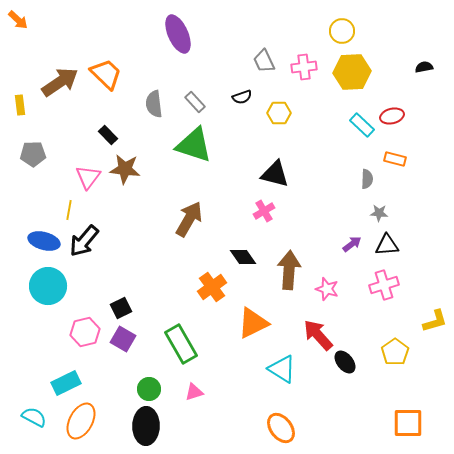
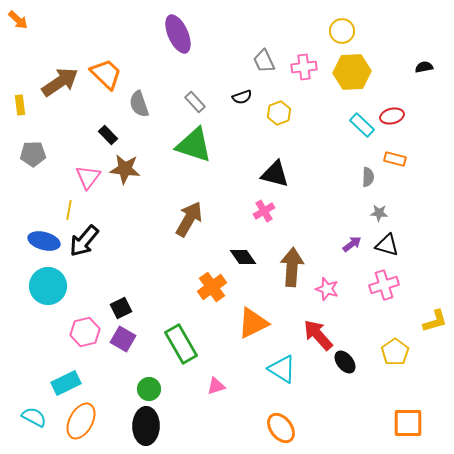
gray semicircle at (154, 104): moved 15 px left; rotated 12 degrees counterclockwise
yellow hexagon at (279, 113): rotated 20 degrees counterclockwise
gray semicircle at (367, 179): moved 1 px right, 2 px up
black triangle at (387, 245): rotated 20 degrees clockwise
brown arrow at (289, 270): moved 3 px right, 3 px up
pink triangle at (194, 392): moved 22 px right, 6 px up
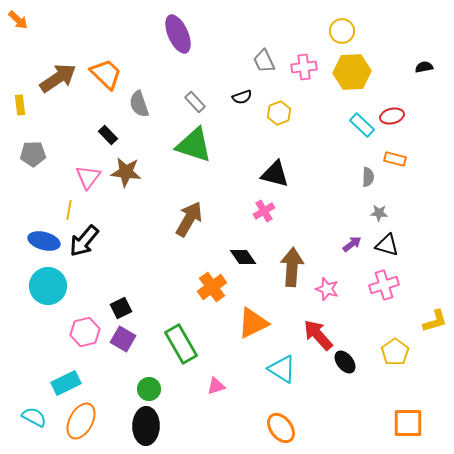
brown arrow at (60, 82): moved 2 px left, 4 px up
brown star at (125, 169): moved 1 px right, 3 px down
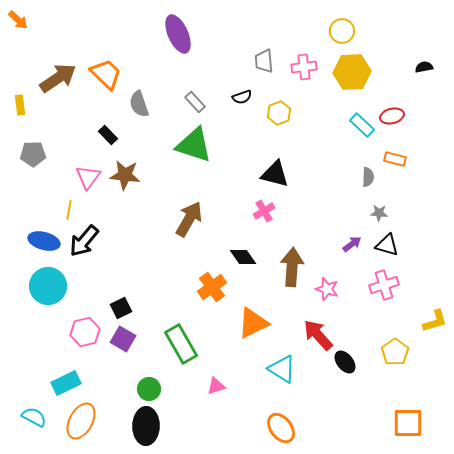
gray trapezoid at (264, 61): rotated 20 degrees clockwise
brown star at (126, 172): moved 1 px left, 3 px down
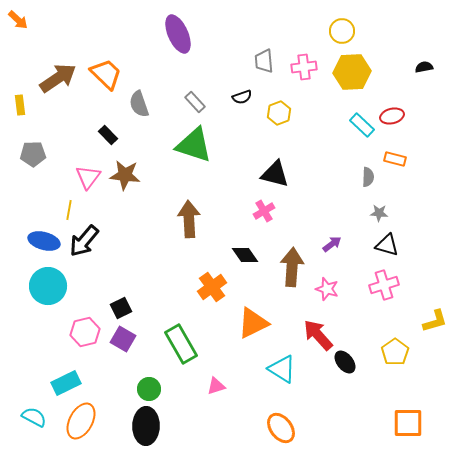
brown arrow at (189, 219): rotated 33 degrees counterclockwise
purple arrow at (352, 244): moved 20 px left
black diamond at (243, 257): moved 2 px right, 2 px up
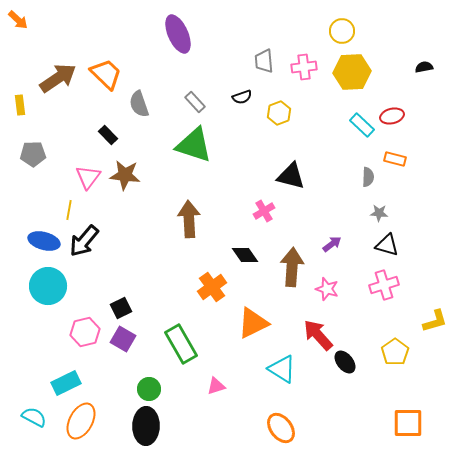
black triangle at (275, 174): moved 16 px right, 2 px down
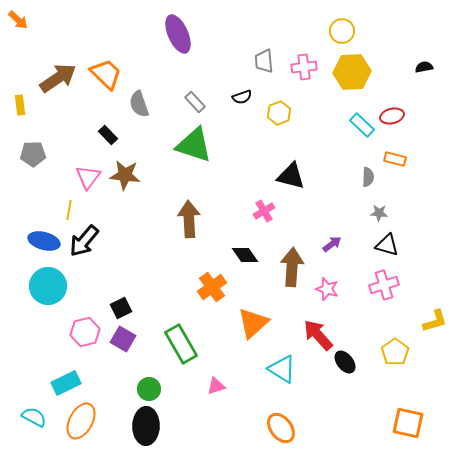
orange triangle at (253, 323): rotated 16 degrees counterclockwise
orange square at (408, 423): rotated 12 degrees clockwise
